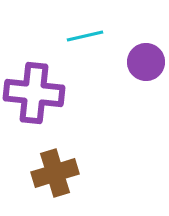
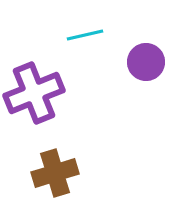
cyan line: moved 1 px up
purple cross: rotated 28 degrees counterclockwise
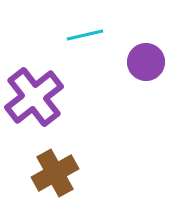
purple cross: moved 4 px down; rotated 16 degrees counterclockwise
brown cross: rotated 12 degrees counterclockwise
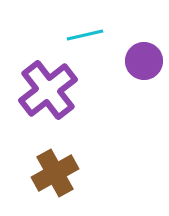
purple circle: moved 2 px left, 1 px up
purple cross: moved 14 px right, 7 px up
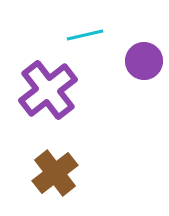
brown cross: rotated 9 degrees counterclockwise
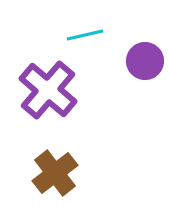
purple circle: moved 1 px right
purple cross: rotated 12 degrees counterclockwise
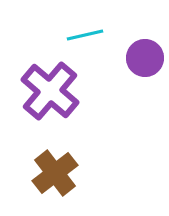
purple circle: moved 3 px up
purple cross: moved 2 px right, 1 px down
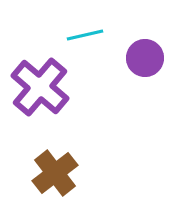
purple cross: moved 10 px left, 4 px up
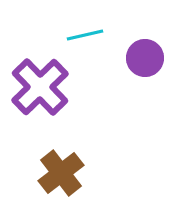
purple cross: rotated 6 degrees clockwise
brown cross: moved 6 px right
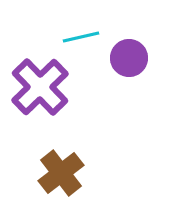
cyan line: moved 4 px left, 2 px down
purple circle: moved 16 px left
